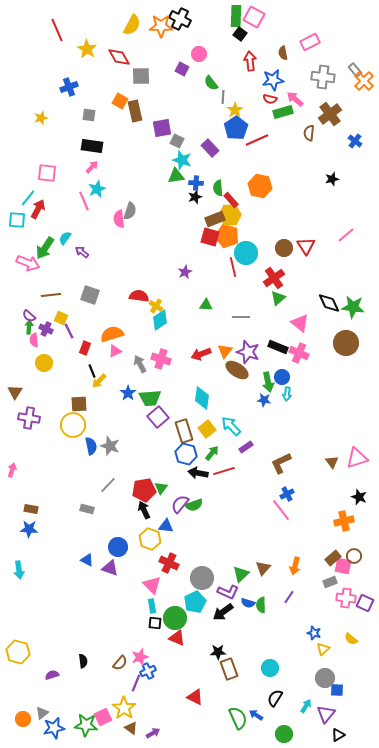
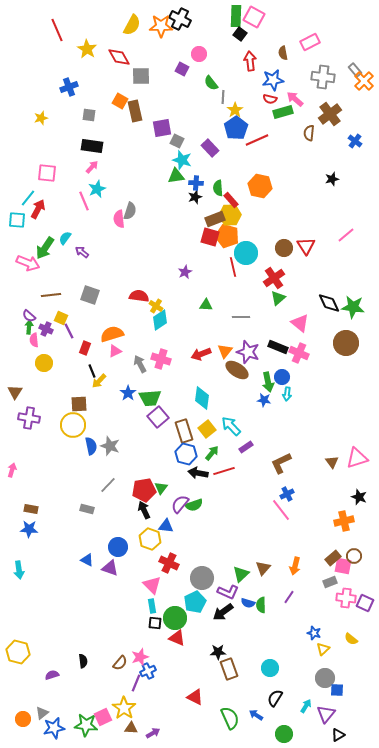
green semicircle at (238, 718): moved 8 px left
brown triangle at (131, 728): rotated 32 degrees counterclockwise
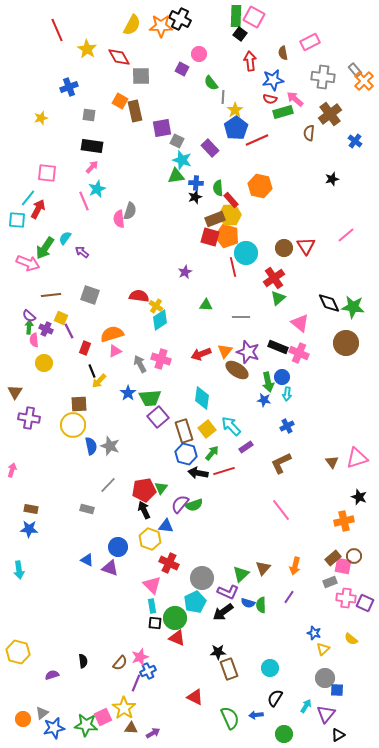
blue cross at (287, 494): moved 68 px up
blue arrow at (256, 715): rotated 40 degrees counterclockwise
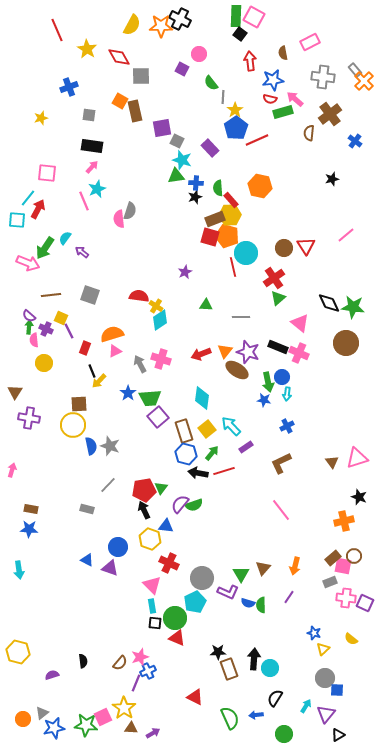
green triangle at (241, 574): rotated 18 degrees counterclockwise
black arrow at (223, 612): moved 31 px right, 47 px down; rotated 130 degrees clockwise
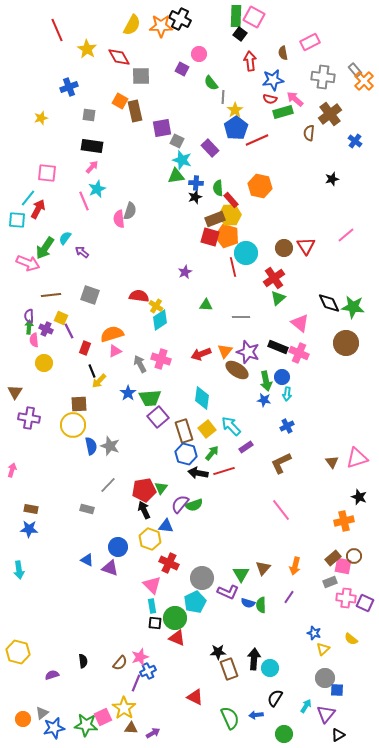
purple semicircle at (29, 316): rotated 48 degrees clockwise
green arrow at (268, 382): moved 2 px left, 1 px up
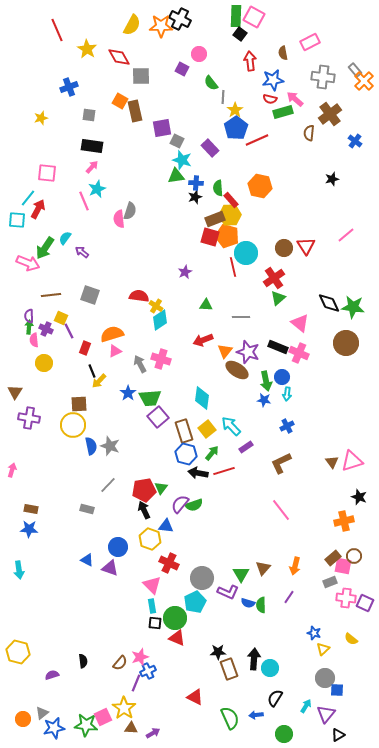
red arrow at (201, 354): moved 2 px right, 14 px up
pink triangle at (357, 458): moved 5 px left, 3 px down
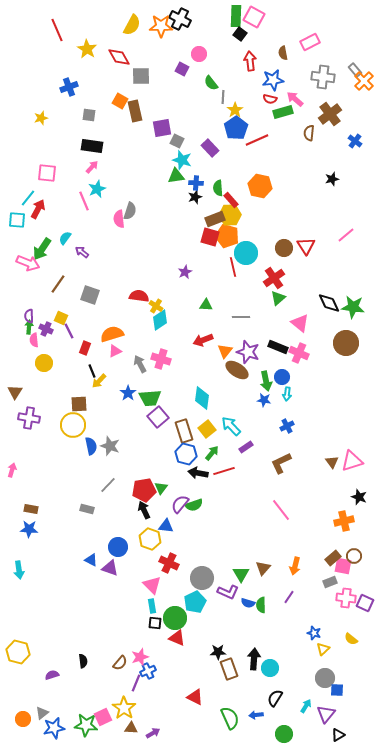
green arrow at (45, 248): moved 3 px left, 1 px down
brown line at (51, 295): moved 7 px right, 11 px up; rotated 48 degrees counterclockwise
blue triangle at (87, 560): moved 4 px right
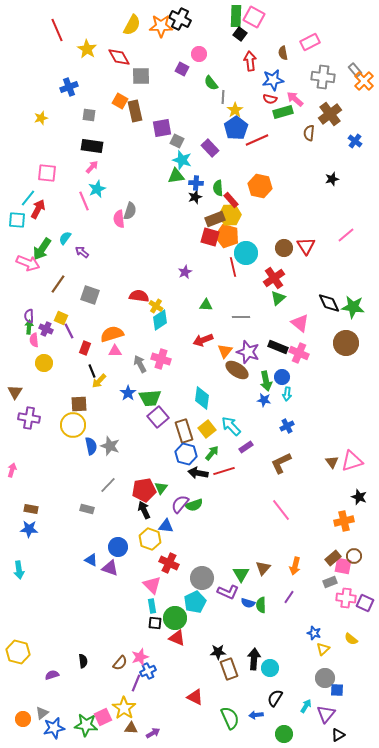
pink triangle at (115, 351): rotated 24 degrees clockwise
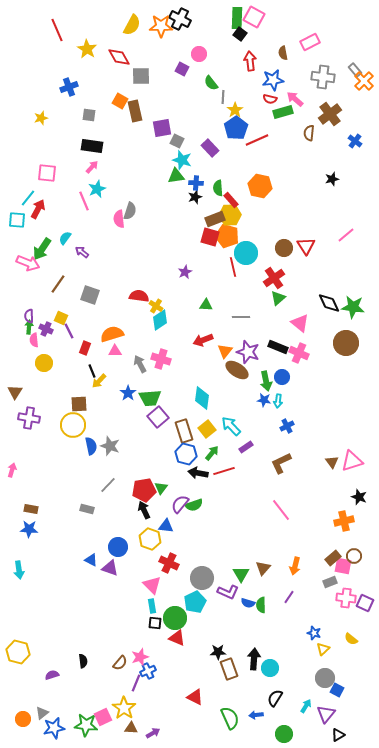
green rectangle at (236, 16): moved 1 px right, 2 px down
cyan arrow at (287, 394): moved 9 px left, 7 px down
blue square at (337, 690): rotated 24 degrees clockwise
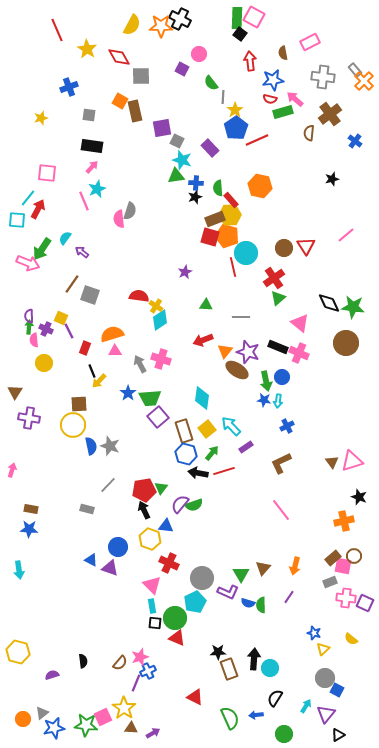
brown line at (58, 284): moved 14 px right
